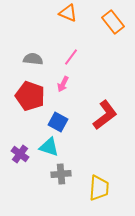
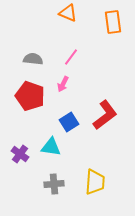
orange rectangle: rotated 30 degrees clockwise
blue square: moved 11 px right; rotated 30 degrees clockwise
cyan triangle: moved 2 px right; rotated 10 degrees counterclockwise
gray cross: moved 7 px left, 10 px down
yellow trapezoid: moved 4 px left, 6 px up
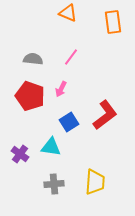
pink arrow: moved 2 px left, 5 px down
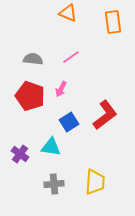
pink line: rotated 18 degrees clockwise
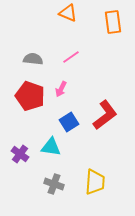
gray cross: rotated 24 degrees clockwise
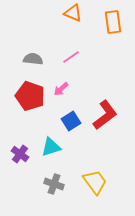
orange triangle: moved 5 px right
pink arrow: rotated 21 degrees clockwise
blue square: moved 2 px right, 1 px up
cyan triangle: rotated 25 degrees counterclockwise
yellow trapezoid: rotated 40 degrees counterclockwise
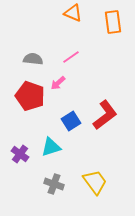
pink arrow: moved 3 px left, 6 px up
